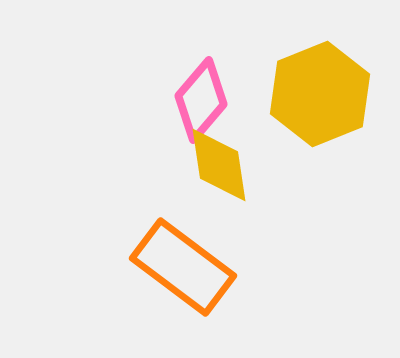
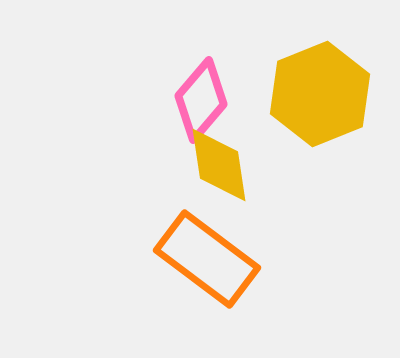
orange rectangle: moved 24 px right, 8 px up
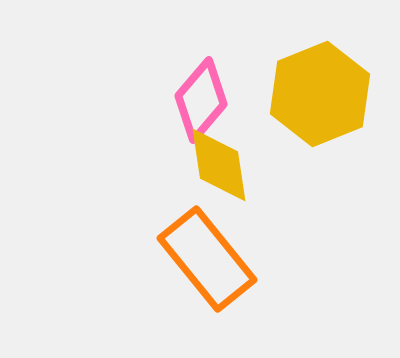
orange rectangle: rotated 14 degrees clockwise
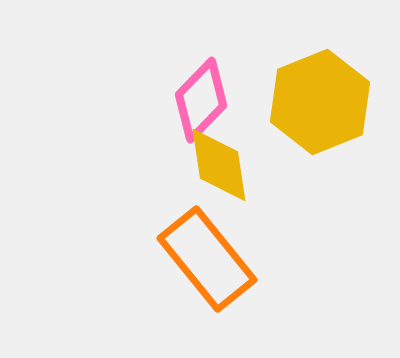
yellow hexagon: moved 8 px down
pink diamond: rotated 4 degrees clockwise
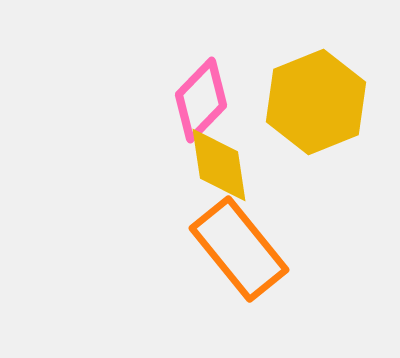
yellow hexagon: moved 4 px left
orange rectangle: moved 32 px right, 10 px up
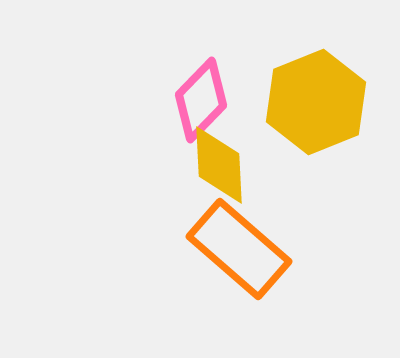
yellow diamond: rotated 6 degrees clockwise
orange rectangle: rotated 10 degrees counterclockwise
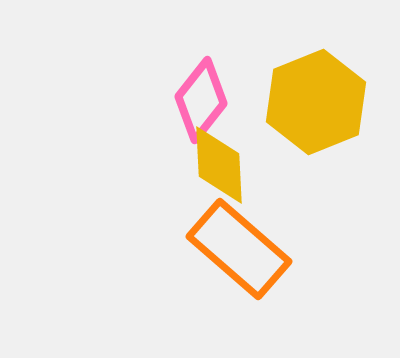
pink diamond: rotated 6 degrees counterclockwise
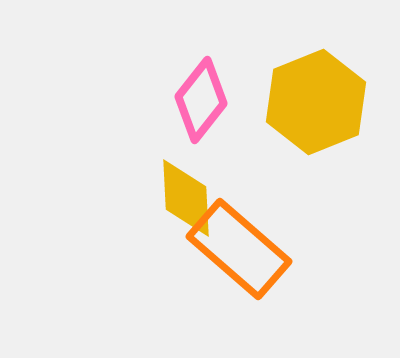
yellow diamond: moved 33 px left, 33 px down
